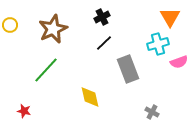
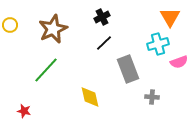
gray cross: moved 15 px up; rotated 24 degrees counterclockwise
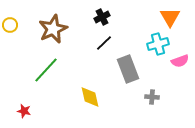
pink semicircle: moved 1 px right, 1 px up
